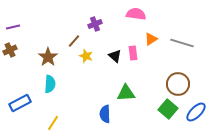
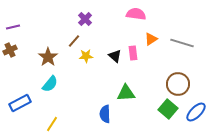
purple cross: moved 10 px left, 5 px up; rotated 24 degrees counterclockwise
yellow star: rotated 24 degrees counterclockwise
cyan semicircle: rotated 36 degrees clockwise
yellow line: moved 1 px left, 1 px down
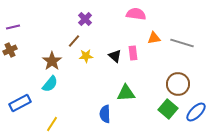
orange triangle: moved 3 px right, 1 px up; rotated 24 degrees clockwise
brown star: moved 4 px right, 4 px down
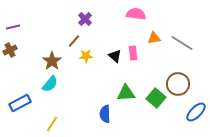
gray line: rotated 15 degrees clockwise
green square: moved 12 px left, 11 px up
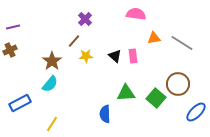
pink rectangle: moved 3 px down
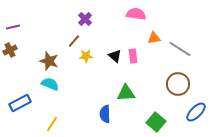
gray line: moved 2 px left, 6 px down
brown star: moved 3 px left; rotated 18 degrees counterclockwise
cyan semicircle: rotated 108 degrees counterclockwise
green square: moved 24 px down
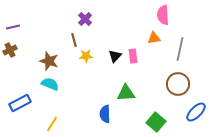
pink semicircle: moved 27 px right, 1 px down; rotated 102 degrees counterclockwise
brown line: moved 1 px up; rotated 56 degrees counterclockwise
gray line: rotated 70 degrees clockwise
black triangle: rotated 32 degrees clockwise
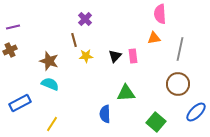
pink semicircle: moved 3 px left, 1 px up
